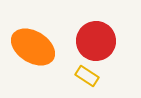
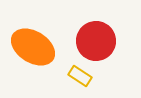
yellow rectangle: moved 7 px left
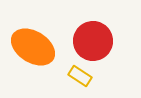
red circle: moved 3 px left
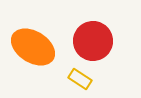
yellow rectangle: moved 3 px down
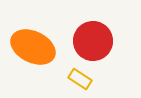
orange ellipse: rotated 6 degrees counterclockwise
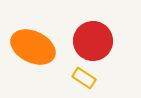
yellow rectangle: moved 4 px right, 1 px up
